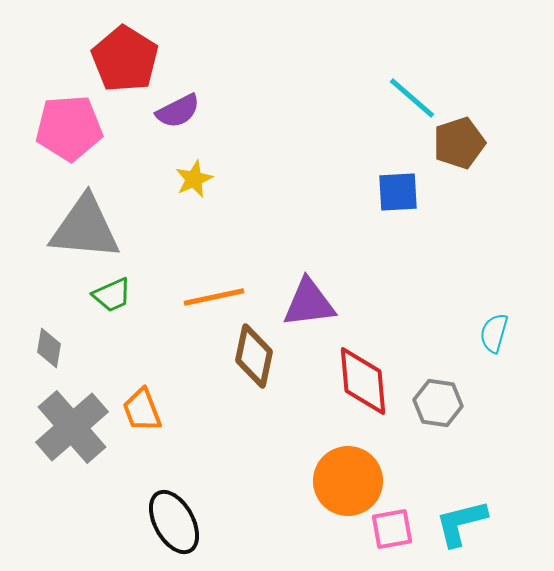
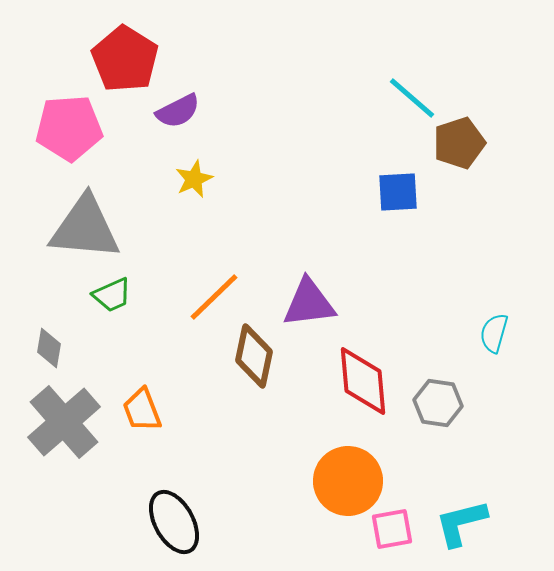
orange line: rotated 32 degrees counterclockwise
gray cross: moved 8 px left, 5 px up
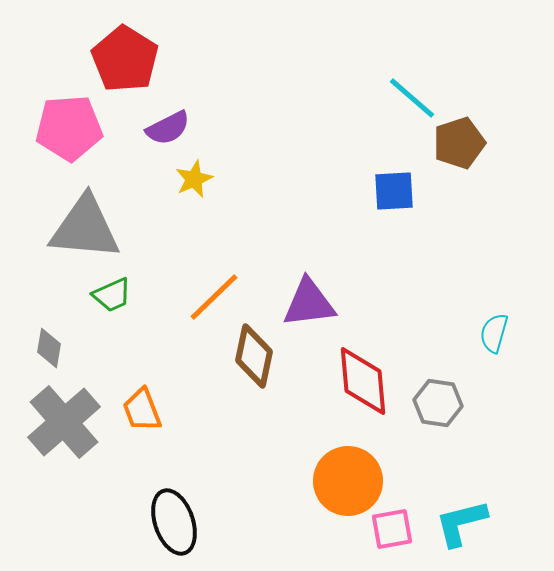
purple semicircle: moved 10 px left, 17 px down
blue square: moved 4 px left, 1 px up
black ellipse: rotated 10 degrees clockwise
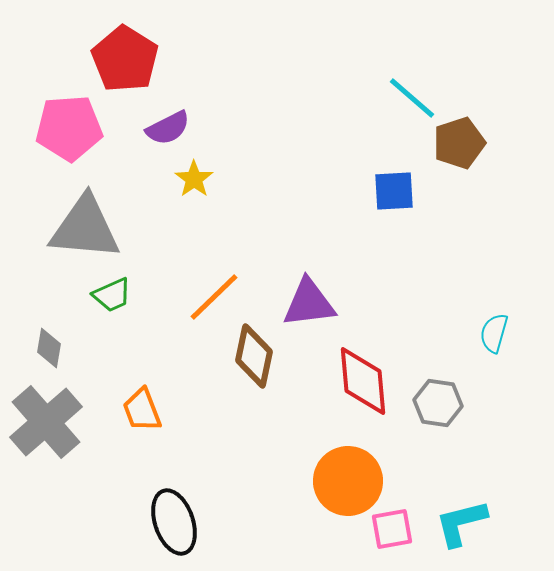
yellow star: rotated 12 degrees counterclockwise
gray cross: moved 18 px left
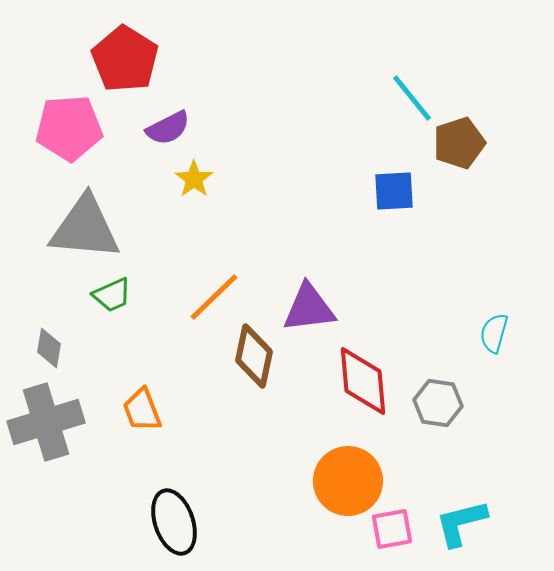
cyan line: rotated 10 degrees clockwise
purple triangle: moved 5 px down
gray cross: rotated 24 degrees clockwise
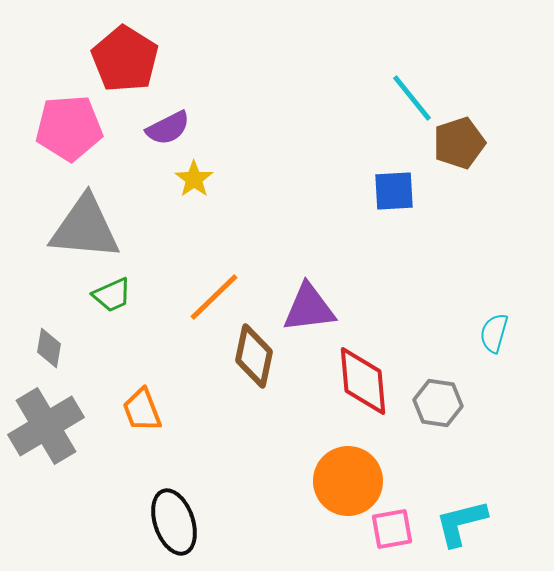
gray cross: moved 4 px down; rotated 14 degrees counterclockwise
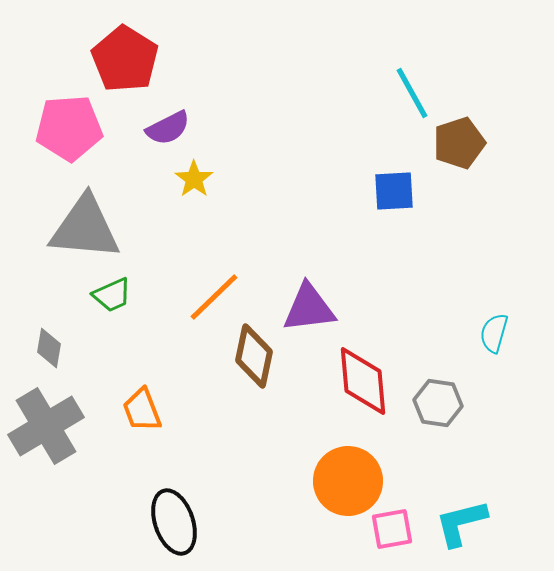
cyan line: moved 5 px up; rotated 10 degrees clockwise
